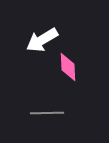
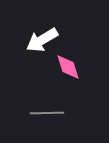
pink diamond: rotated 16 degrees counterclockwise
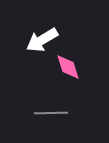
gray line: moved 4 px right
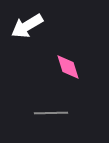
white arrow: moved 15 px left, 14 px up
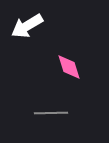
pink diamond: moved 1 px right
